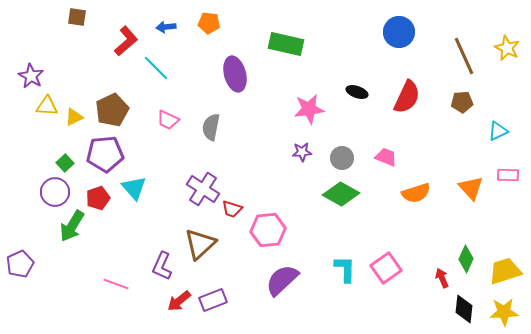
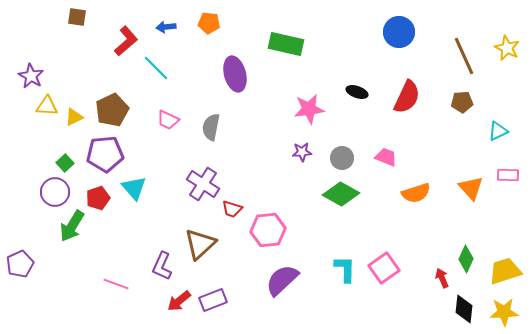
purple cross at (203, 189): moved 5 px up
pink square at (386, 268): moved 2 px left
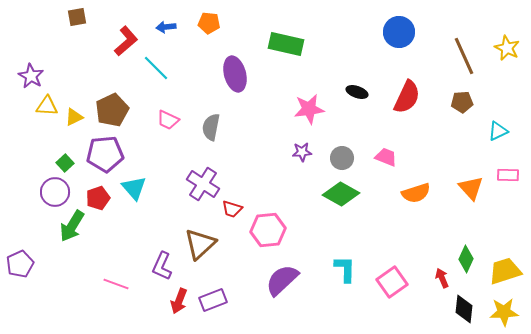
brown square at (77, 17): rotated 18 degrees counterclockwise
pink square at (384, 268): moved 8 px right, 14 px down
red arrow at (179, 301): rotated 30 degrees counterclockwise
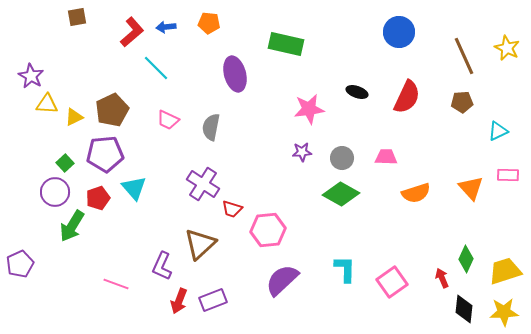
red L-shape at (126, 41): moved 6 px right, 9 px up
yellow triangle at (47, 106): moved 2 px up
pink trapezoid at (386, 157): rotated 20 degrees counterclockwise
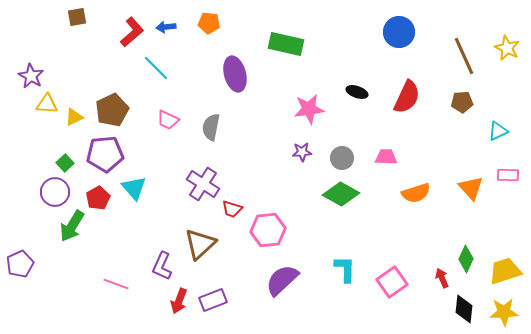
red pentagon at (98, 198): rotated 10 degrees counterclockwise
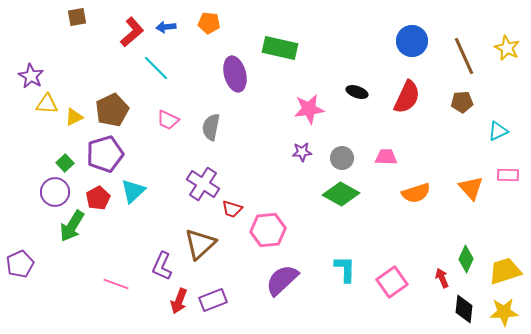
blue circle at (399, 32): moved 13 px right, 9 px down
green rectangle at (286, 44): moved 6 px left, 4 px down
purple pentagon at (105, 154): rotated 12 degrees counterclockwise
cyan triangle at (134, 188): moved 1 px left, 3 px down; rotated 28 degrees clockwise
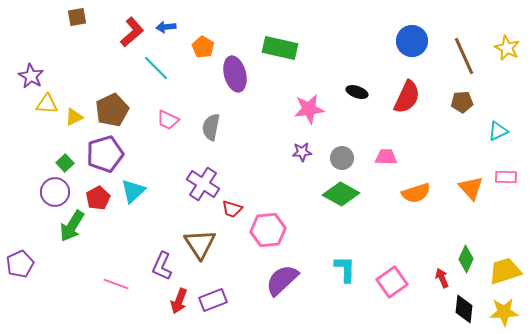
orange pentagon at (209, 23): moved 6 px left, 24 px down; rotated 25 degrees clockwise
pink rectangle at (508, 175): moved 2 px left, 2 px down
brown triangle at (200, 244): rotated 20 degrees counterclockwise
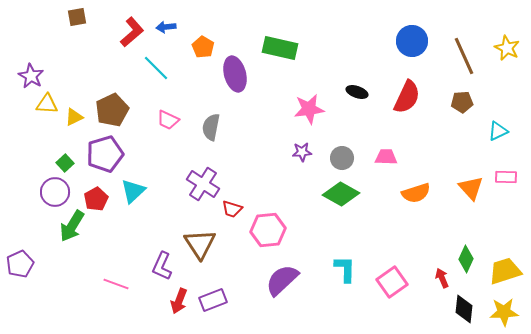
red pentagon at (98, 198): moved 2 px left, 1 px down
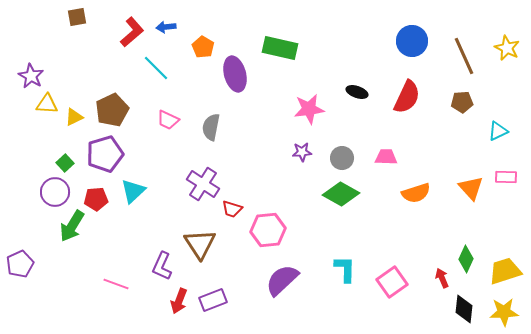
red pentagon at (96, 199): rotated 25 degrees clockwise
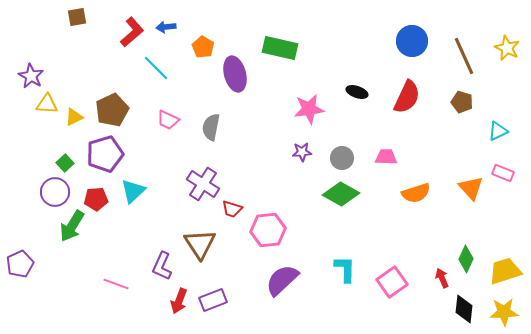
brown pentagon at (462, 102): rotated 20 degrees clockwise
pink rectangle at (506, 177): moved 3 px left, 4 px up; rotated 20 degrees clockwise
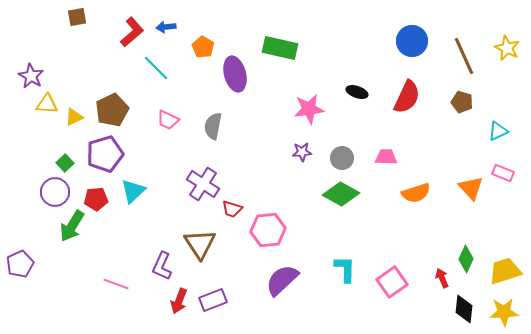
gray semicircle at (211, 127): moved 2 px right, 1 px up
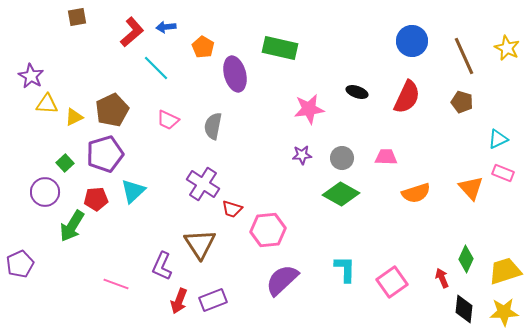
cyan triangle at (498, 131): moved 8 px down
purple star at (302, 152): moved 3 px down
purple circle at (55, 192): moved 10 px left
